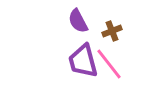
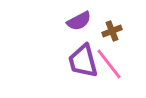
purple semicircle: moved 1 px right; rotated 90 degrees counterclockwise
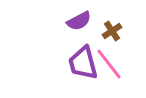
brown cross: rotated 12 degrees counterclockwise
purple trapezoid: moved 2 px down
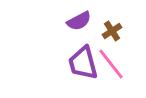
pink line: moved 2 px right
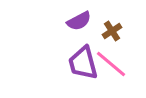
pink line: rotated 12 degrees counterclockwise
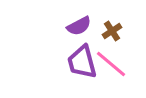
purple semicircle: moved 5 px down
purple trapezoid: moved 1 px left, 1 px up
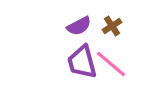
brown cross: moved 5 px up
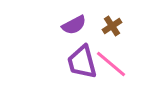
purple semicircle: moved 5 px left, 1 px up
